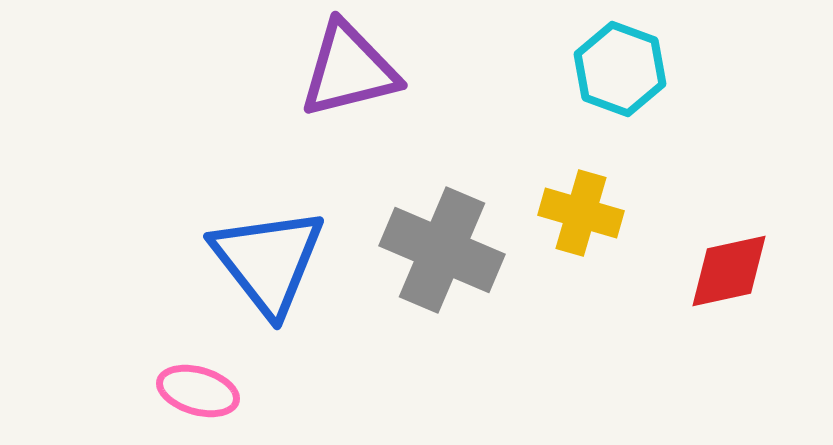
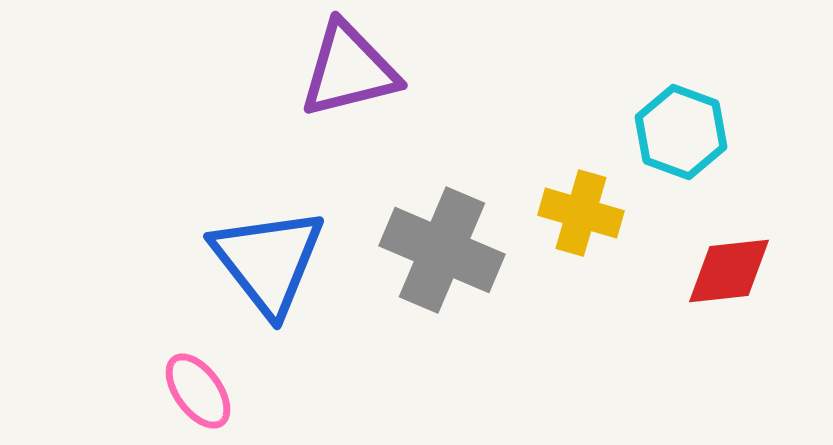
cyan hexagon: moved 61 px right, 63 px down
red diamond: rotated 6 degrees clockwise
pink ellipse: rotated 38 degrees clockwise
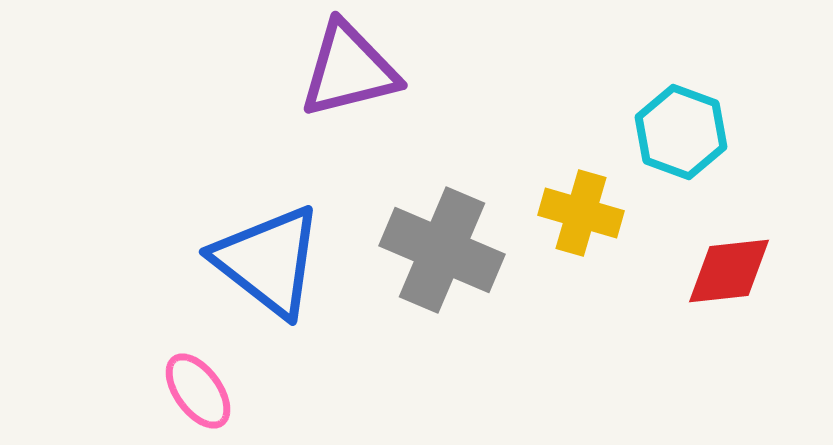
blue triangle: rotated 14 degrees counterclockwise
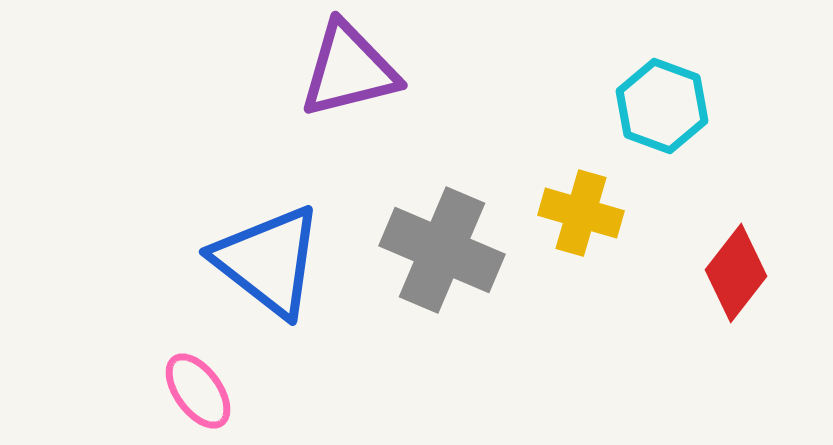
cyan hexagon: moved 19 px left, 26 px up
red diamond: moved 7 px right, 2 px down; rotated 46 degrees counterclockwise
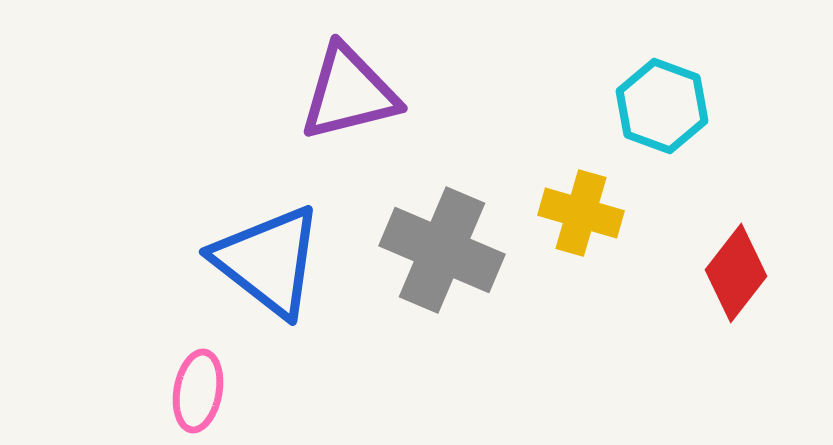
purple triangle: moved 23 px down
pink ellipse: rotated 46 degrees clockwise
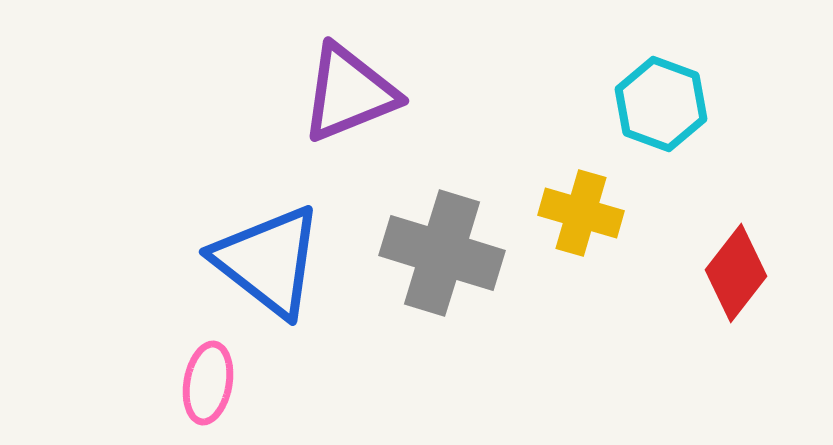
purple triangle: rotated 8 degrees counterclockwise
cyan hexagon: moved 1 px left, 2 px up
gray cross: moved 3 px down; rotated 6 degrees counterclockwise
pink ellipse: moved 10 px right, 8 px up
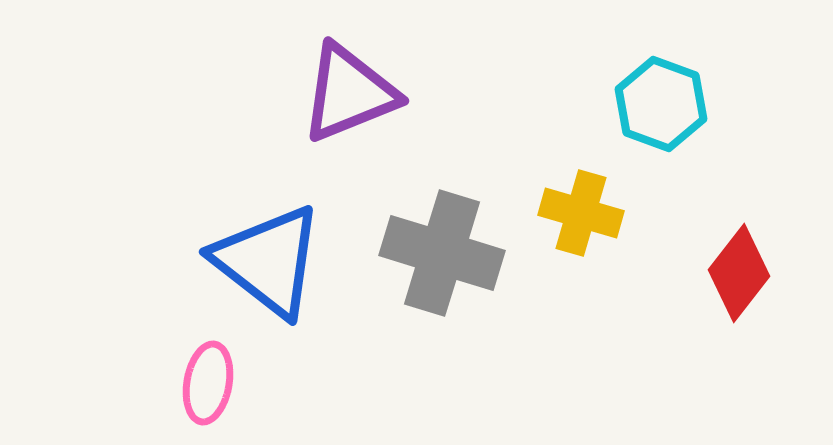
red diamond: moved 3 px right
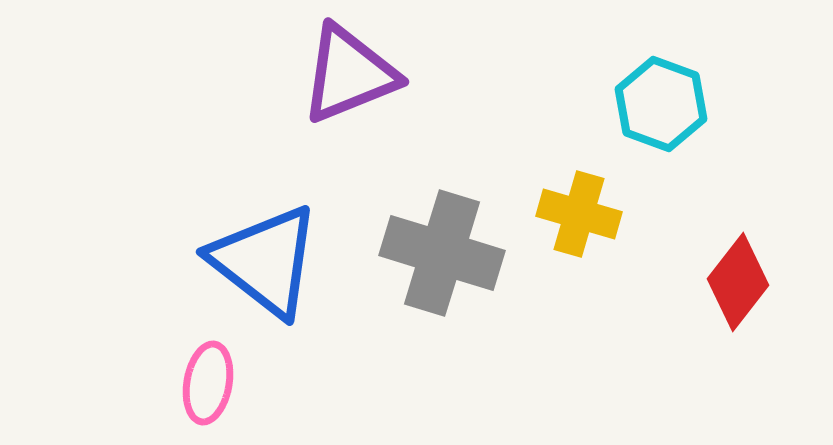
purple triangle: moved 19 px up
yellow cross: moved 2 px left, 1 px down
blue triangle: moved 3 px left
red diamond: moved 1 px left, 9 px down
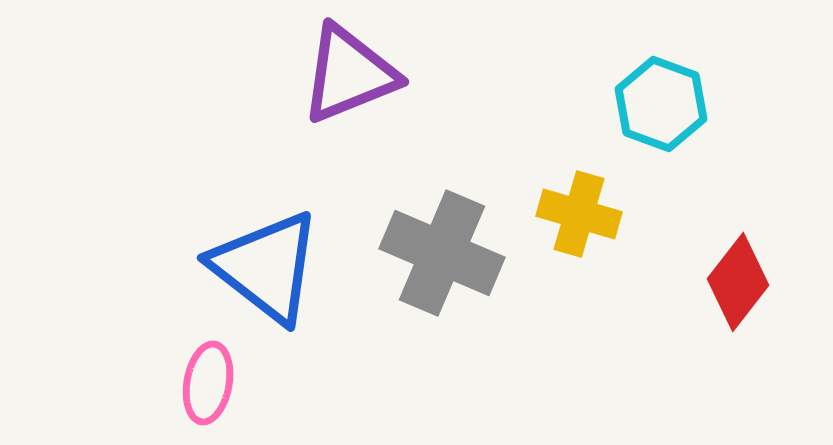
gray cross: rotated 6 degrees clockwise
blue triangle: moved 1 px right, 6 px down
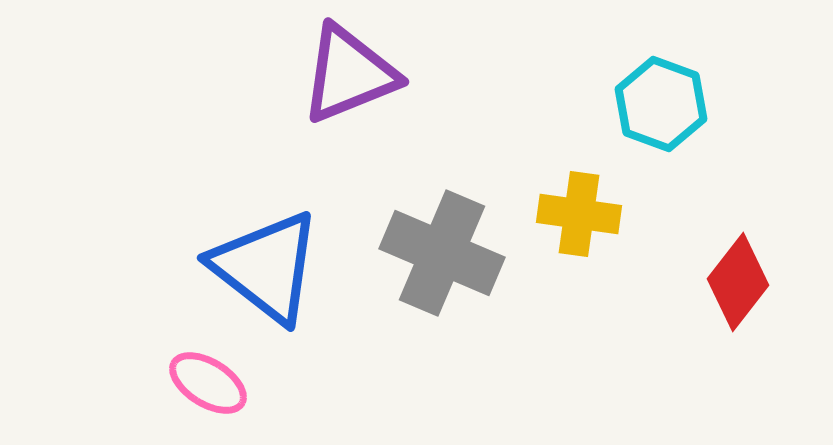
yellow cross: rotated 8 degrees counterclockwise
pink ellipse: rotated 68 degrees counterclockwise
